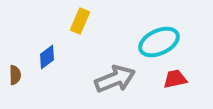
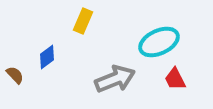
yellow rectangle: moved 3 px right
brown semicircle: rotated 42 degrees counterclockwise
red trapezoid: rotated 105 degrees counterclockwise
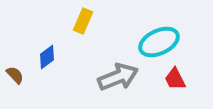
gray arrow: moved 3 px right, 2 px up
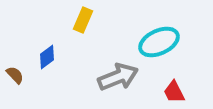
yellow rectangle: moved 1 px up
red trapezoid: moved 1 px left, 13 px down
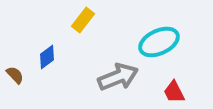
yellow rectangle: rotated 15 degrees clockwise
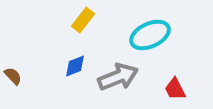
cyan ellipse: moved 9 px left, 7 px up
blue diamond: moved 28 px right, 9 px down; rotated 15 degrees clockwise
brown semicircle: moved 2 px left, 1 px down
red trapezoid: moved 1 px right, 3 px up
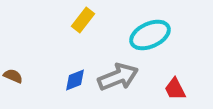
blue diamond: moved 14 px down
brown semicircle: rotated 24 degrees counterclockwise
